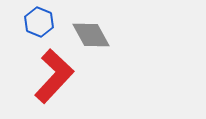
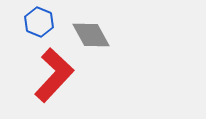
red L-shape: moved 1 px up
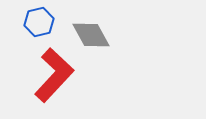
blue hexagon: rotated 24 degrees clockwise
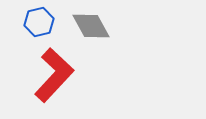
gray diamond: moved 9 px up
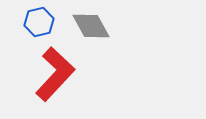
red L-shape: moved 1 px right, 1 px up
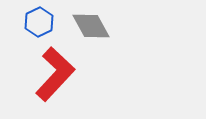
blue hexagon: rotated 12 degrees counterclockwise
